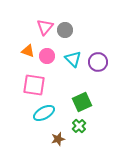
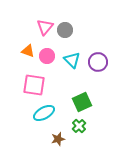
cyan triangle: moved 1 px left, 1 px down
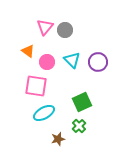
orange triangle: rotated 16 degrees clockwise
pink circle: moved 6 px down
pink square: moved 2 px right, 1 px down
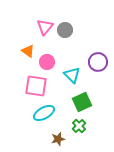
cyan triangle: moved 15 px down
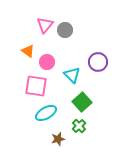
pink triangle: moved 2 px up
green square: rotated 18 degrees counterclockwise
cyan ellipse: moved 2 px right
